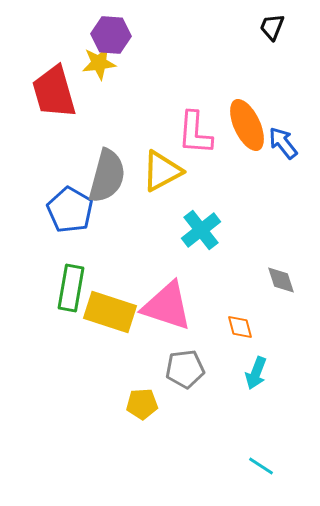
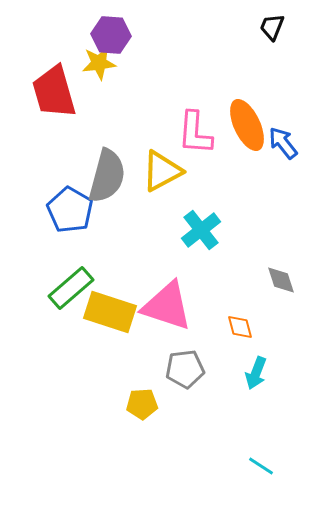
green rectangle: rotated 39 degrees clockwise
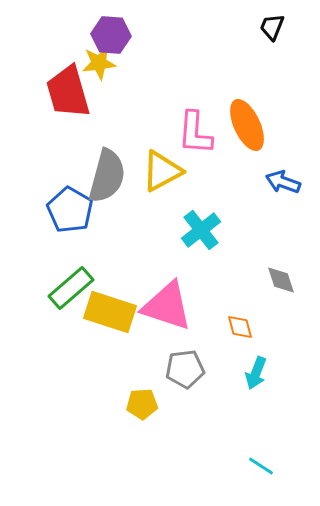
red trapezoid: moved 14 px right
blue arrow: moved 39 px down; rotated 32 degrees counterclockwise
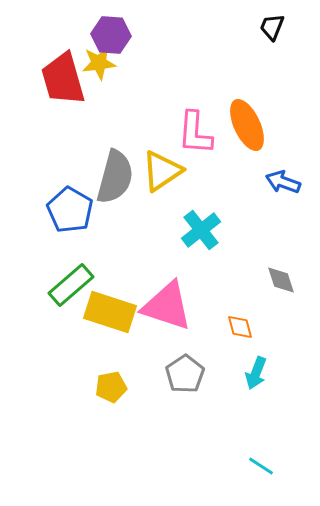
red trapezoid: moved 5 px left, 13 px up
yellow triangle: rotated 6 degrees counterclockwise
gray semicircle: moved 8 px right, 1 px down
green rectangle: moved 3 px up
gray pentagon: moved 5 px down; rotated 27 degrees counterclockwise
yellow pentagon: moved 31 px left, 17 px up; rotated 8 degrees counterclockwise
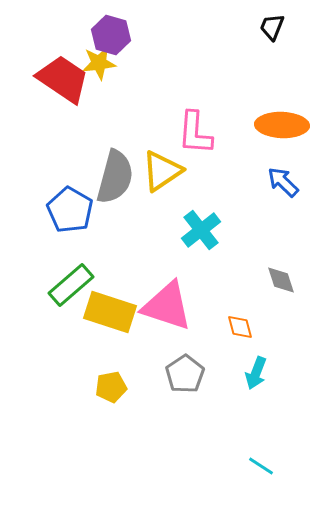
purple hexagon: rotated 12 degrees clockwise
red trapezoid: rotated 140 degrees clockwise
orange ellipse: moved 35 px right; rotated 63 degrees counterclockwise
blue arrow: rotated 24 degrees clockwise
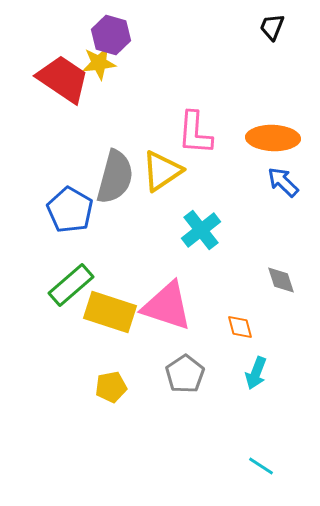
orange ellipse: moved 9 px left, 13 px down
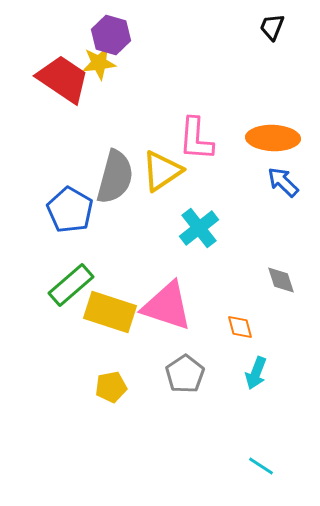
pink L-shape: moved 1 px right, 6 px down
cyan cross: moved 2 px left, 2 px up
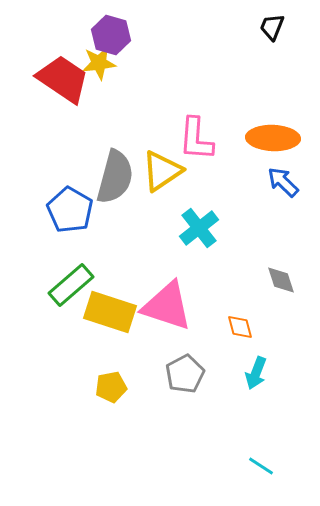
gray pentagon: rotated 6 degrees clockwise
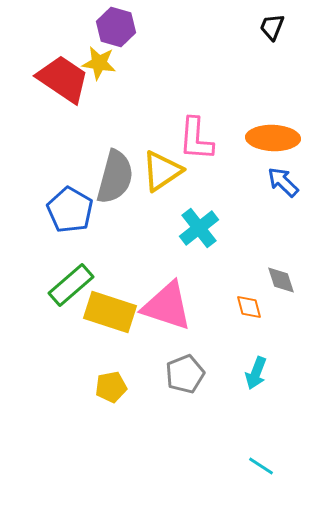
purple hexagon: moved 5 px right, 8 px up
yellow star: rotated 16 degrees clockwise
orange diamond: moved 9 px right, 20 px up
gray pentagon: rotated 6 degrees clockwise
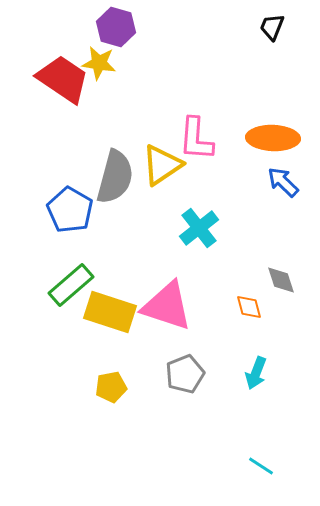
yellow triangle: moved 6 px up
